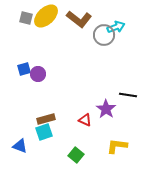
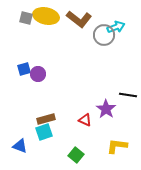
yellow ellipse: rotated 55 degrees clockwise
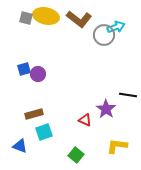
brown rectangle: moved 12 px left, 5 px up
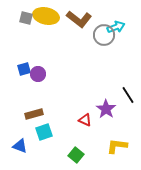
black line: rotated 48 degrees clockwise
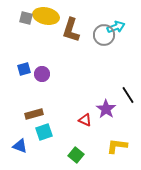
brown L-shape: moved 8 px left, 11 px down; rotated 70 degrees clockwise
purple circle: moved 4 px right
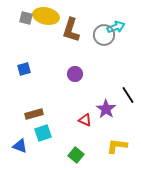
purple circle: moved 33 px right
cyan square: moved 1 px left, 1 px down
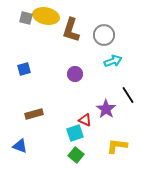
cyan arrow: moved 3 px left, 34 px down
cyan square: moved 32 px right
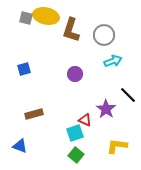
black line: rotated 12 degrees counterclockwise
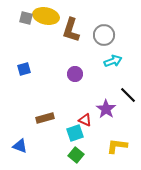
brown rectangle: moved 11 px right, 4 px down
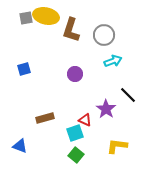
gray square: rotated 24 degrees counterclockwise
